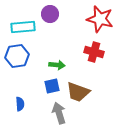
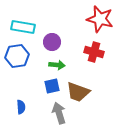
purple circle: moved 2 px right, 28 px down
cyan rectangle: rotated 15 degrees clockwise
blue semicircle: moved 1 px right, 3 px down
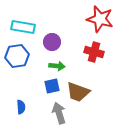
green arrow: moved 1 px down
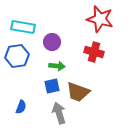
blue semicircle: rotated 24 degrees clockwise
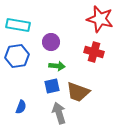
cyan rectangle: moved 5 px left, 2 px up
purple circle: moved 1 px left
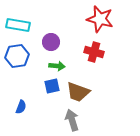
gray arrow: moved 13 px right, 7 px down
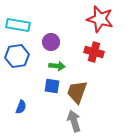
blue square: rotated 21 degrees clockwise
brown trapezoid: moved 1 px left; rotated 90 degrees clockwise
gray arrow: moved 2 px right, 1 px down
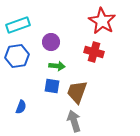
red star: moved 2 px right, 2 px down; rotated 16 degrees clockwise
cyan rectangle: rotated 30 degrees counterclockwise
